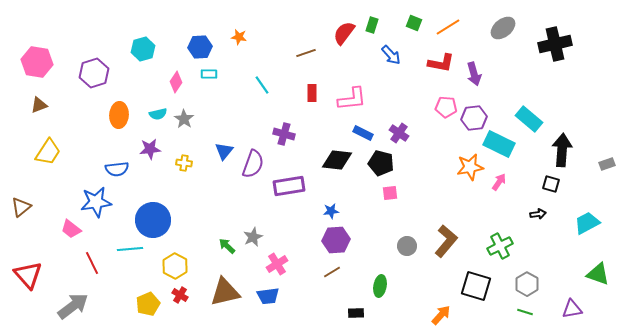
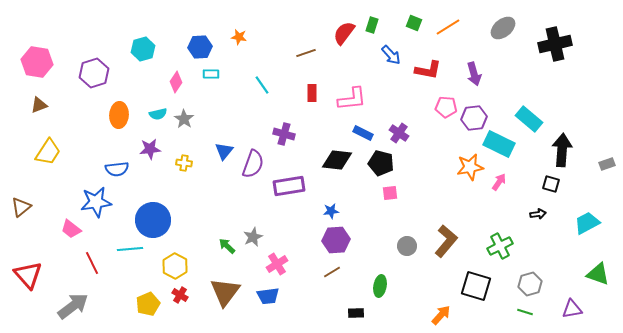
red L-shape at (441, 63): moved 13 px left, 7 px down
cyan rectangle at (209, 74): moved 2 px right
gray hexagon at (527, 284): moved 3 px right; rotated 15 degrees clockwise
brown triangle at (225, 292): rotated 40 degrees counterclockwise
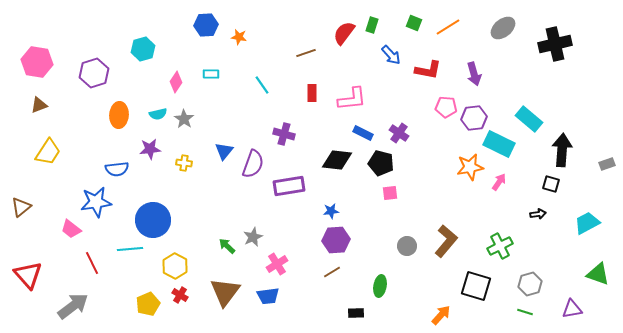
blue hexagon at (200, 47): moved 6 px right, 22 px up
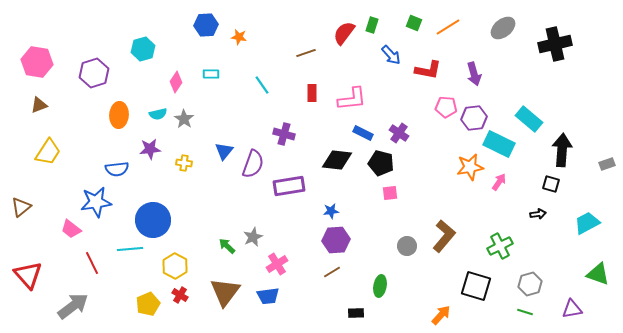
brown L-shape at (446, 241): moved 2 px left, 5 px up
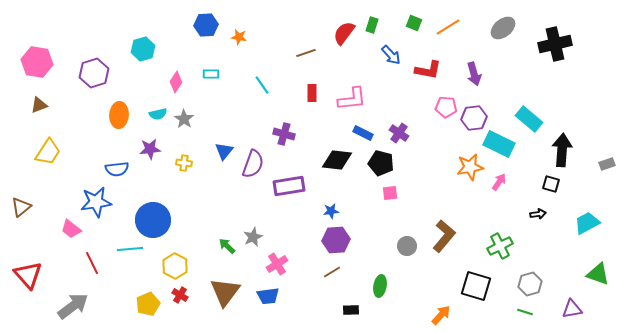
black rectangle at (356, 313): moved 5 px left, 3 px up
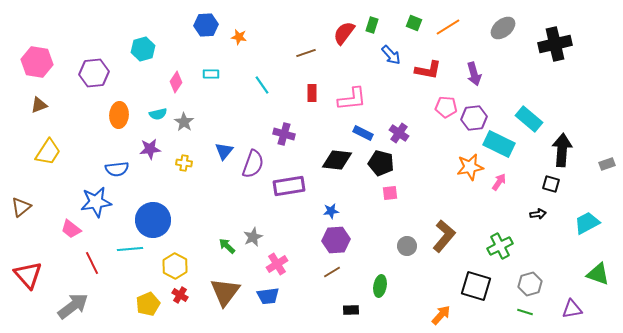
purple hexagon at (94, 73): rotated 12 degrees clockwise
gray star at (184, 119): moved 3 px down
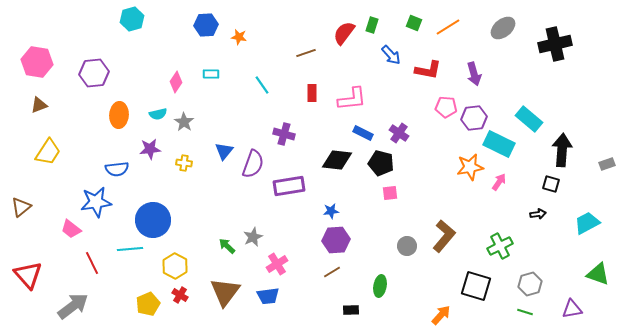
cyan hexagon at (143, 49): moved 11 px left, 30 px up
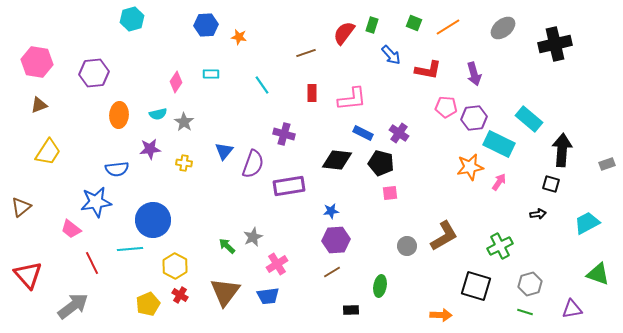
brown L-shape at (444, 236): rotated 20 degrees clockwise
orange arrow at (441, 315): rotated 50 degrees clockwise
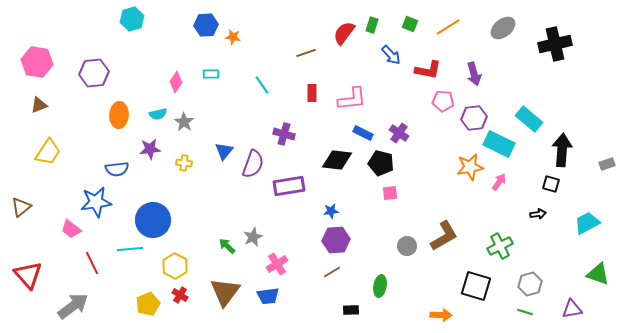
green square at (414, 23): moved 4 px left, 1 px down
orange star at (239, 37): moved 6 px left
pink pentagon at (446, 107): moved 3 px left, 6 px up
